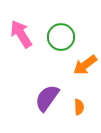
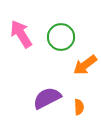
purple semicircle: rotated 28 degrees clockwise
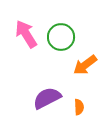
pink arrow: moved 5 px right
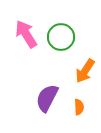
orange arrow: moved 6 px down; rotated 20 degrees counterclockwise
purple semicircle: rotated 36 degrees counterclockwise
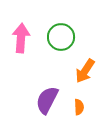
pink arrow: moved 5 px left, 4 px down; rotated 36 degrees clockwise
purple semicircle: moved 2 px down
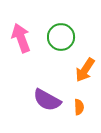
pink arrow: rotated 24 degrees counterclockwise
orange arrow: moved 1 px up
purple semicircle: rotated 88 degrees counterclockwise
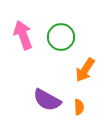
pink arrow: moved 2 px right, 3 px up
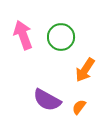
orange semicircle: rotated 140 degrees counterclockwise
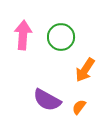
pink arrow: rotated 24 degrees clockwise
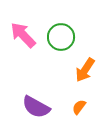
pink arrow: rotated 48 degrees counterclockwise
purple semicircle: moved 11 px left, 7 px down
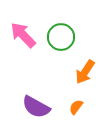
orange arrow: moved 2 px down
orange semicircle: moved 3 px left
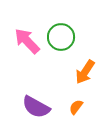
pink arrow: moved 4 px right, 6 px down
